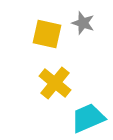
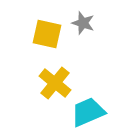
cyan trapezoid: moved 6 px up
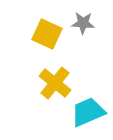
gray star: rotated 15 degrees counterclockwise
yellow square: rotated 12 degrees clockwise
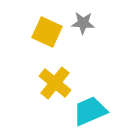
yellow square: moved 2 px up
cyan trapezoid: moved 2 px right, 1 px up
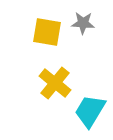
yellow square: rotated 16 degrees counterclockwise
cyan trapezoid: rotated 36 degrees counterclockwise
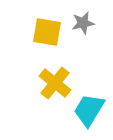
gray star: rotated 15 degrees counterclockwise
cyan trapezoid: moved 1 px left, 1 px up
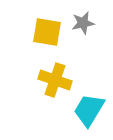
yellow cross: moved 3 px up; rotated 20 degrees counterclockwise
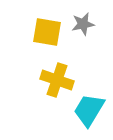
gray star: moved 1 px down
yellow cross: moved 2 px right
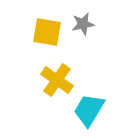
yellow cross: rotated 16 degrees clockwise
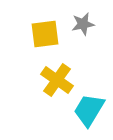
yellow square: moved 2 px left, 2 px down; rotated 16 degrees counterclockwise
